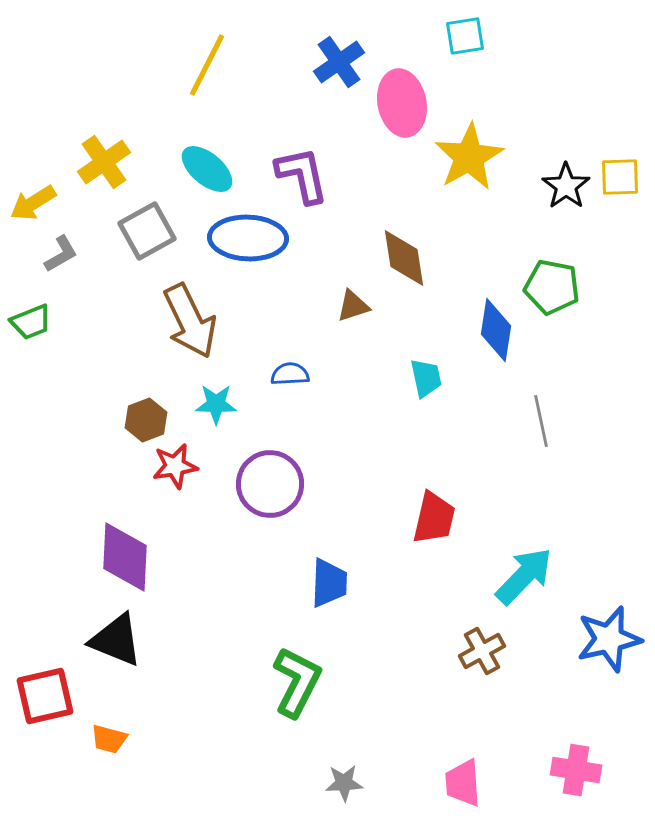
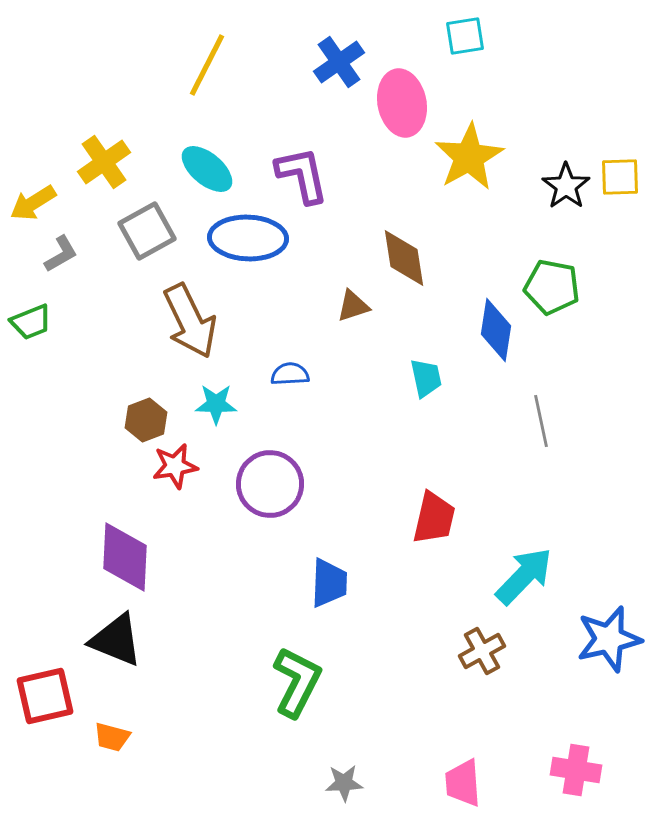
orange trapezoid: moved 3 px right, 2 px up
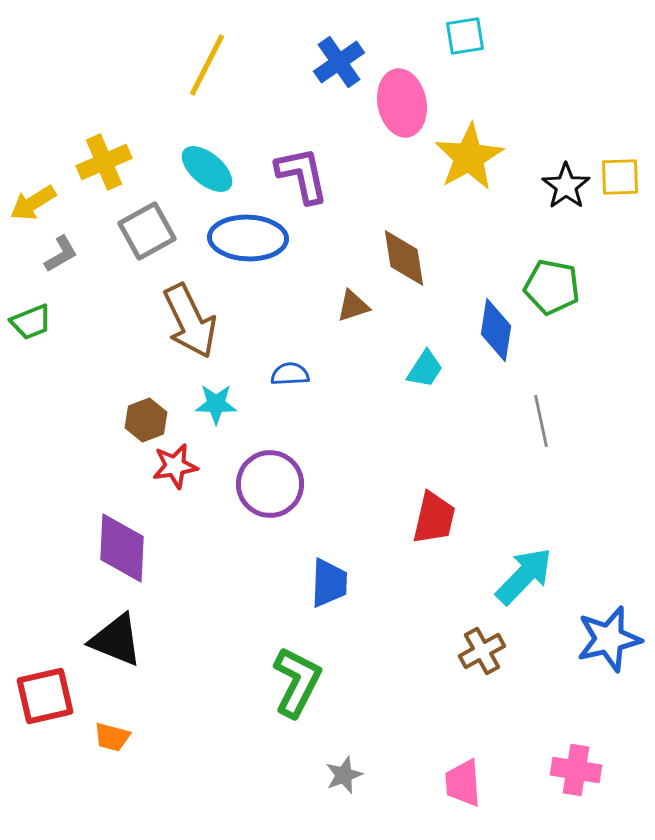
yellow cross: rotated 12 degrees clockwise
cyan trapezoid: moved 1 px left, 9 px up; rotated 45 degrees clockwise
purple diamond: moved 3 px left, 9 px up
gray star: moved 8 px up; rotated 18 degrees counterclockwise
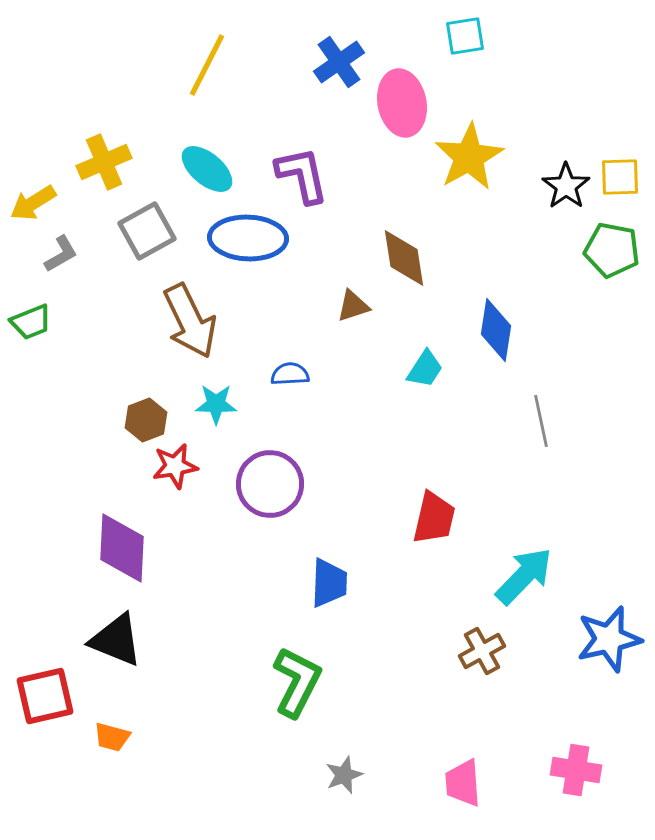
green pentagon: moved 60 px right, 37 px up
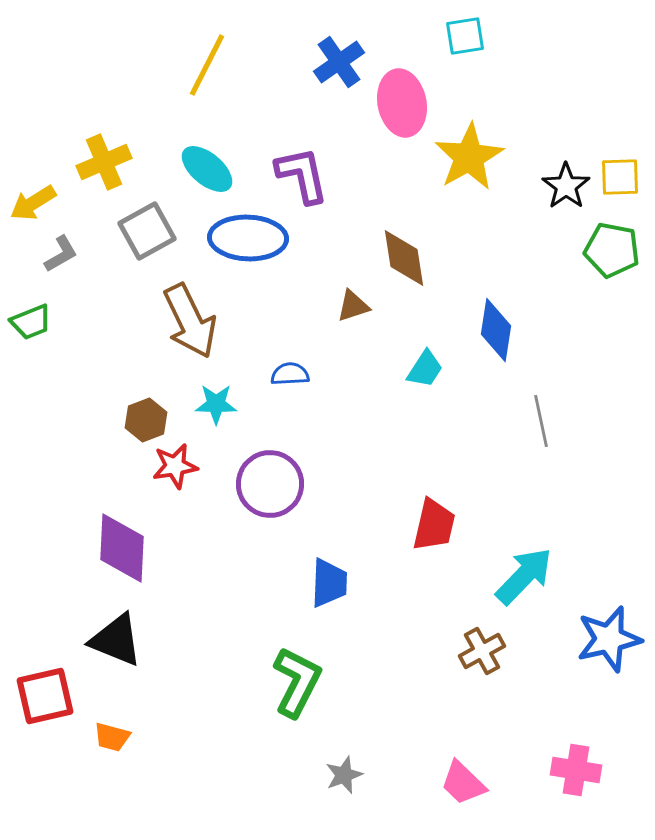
red trapezoid: moved 7 px down
pink trapezoid: rotated 42 degrees counterclockwise
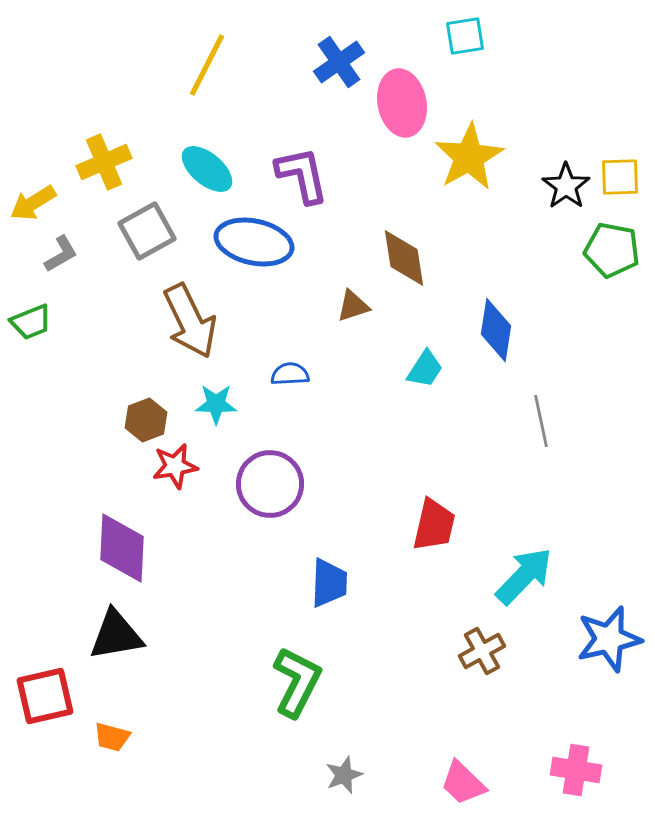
blue ellipse: moved 6 px right, 4 px down; rotated 10 degrees clockwise
black triangle: moved 5 px up; rotated 32 degrees counterclockwise
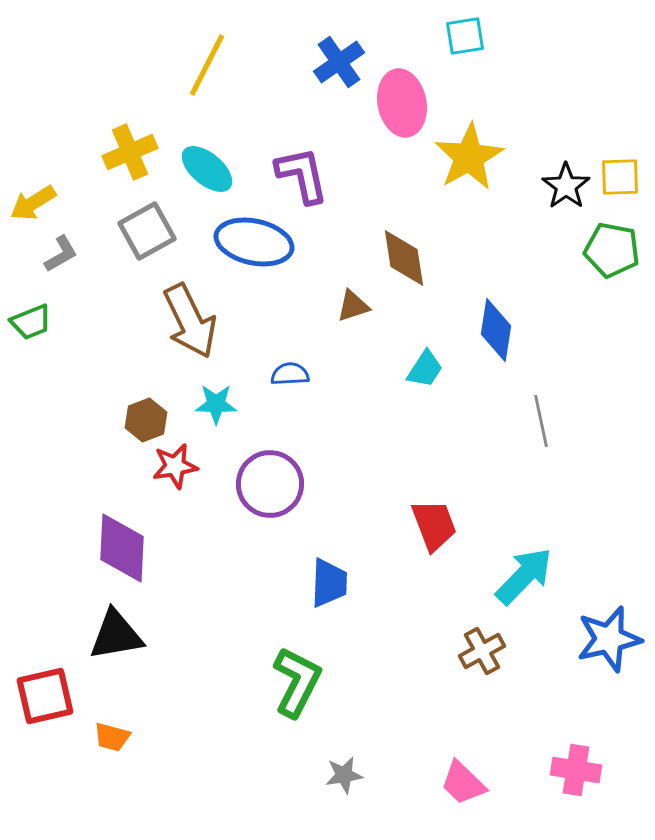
yellow cross: moved 26 px right, 10 px up
red trapezoid: rotated 34 degrees counterclockwise
gray star: rotated 12 degrees clockwise
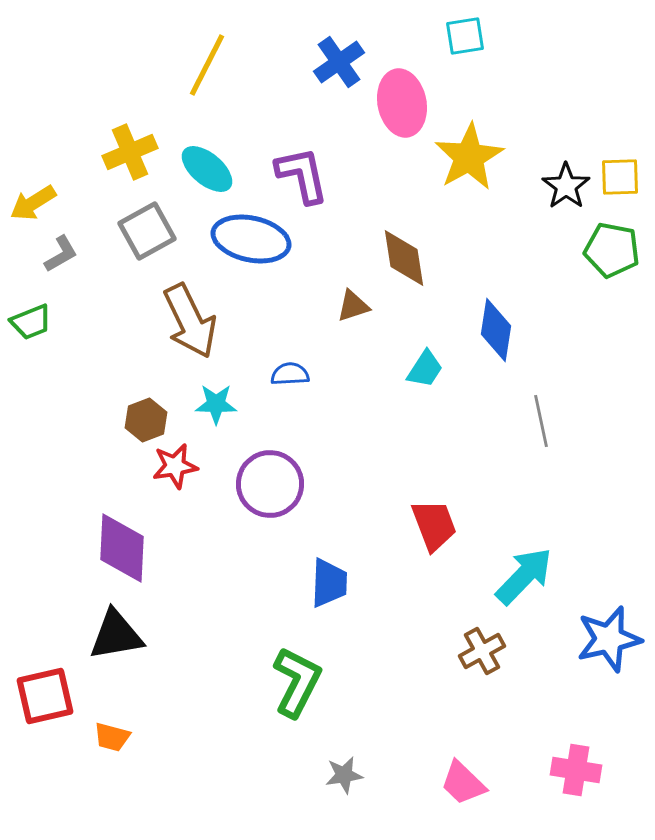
blue ellipse: moved 3 px left, 3 px up
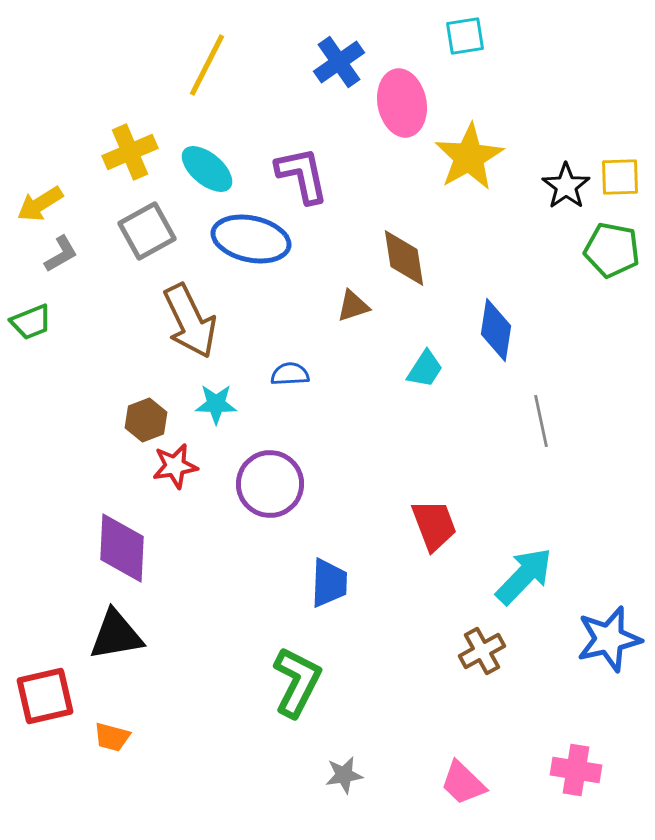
yellow arrow: moved 7 px right, 1 px down
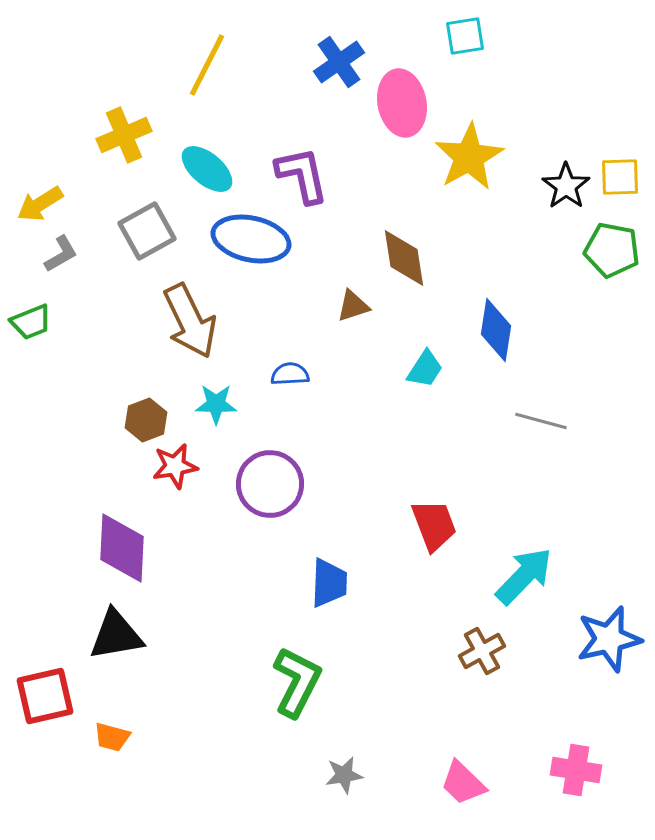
yellow cross: moved 6 px left, 17 px up
gray line: rotated 63 degrees counterclockwise
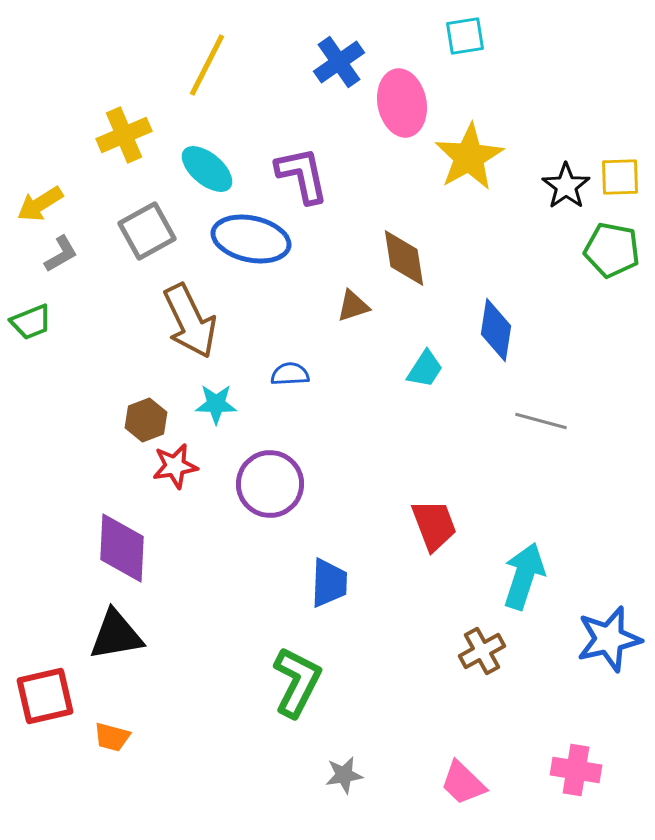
cyan arrow: rotated 26 degrees counterclockwise
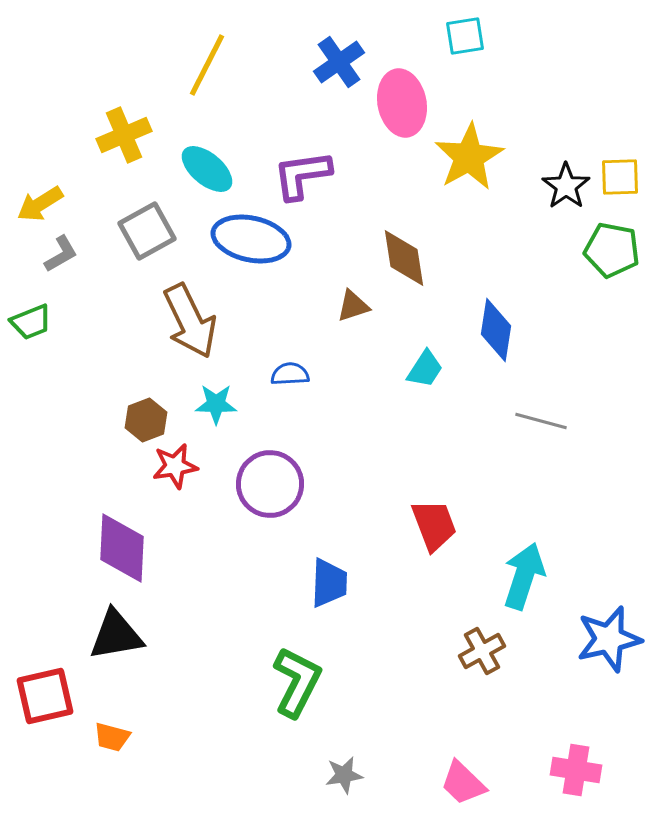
purple L-shape: rotated 86 degrees counterclockwise
